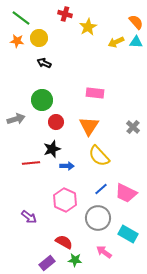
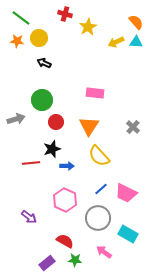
red semicircle: moved 1 px right, 1 px up
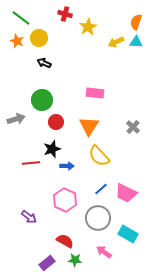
orange semicircle: rotated 119 degrees counterclockwise
orange star: rotated 16 degrees clockwise
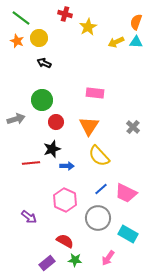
pink arrow: moved 4 px right, 6 px down; rotated 91 degrees counterclockwise
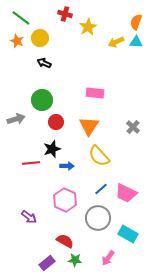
yellow circle: moved 1 px right
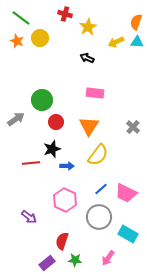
cyan triangle: moved 1 px right
black arrow: moved 43 px right, 5 px up
gray arrow: rotated 18 degrees counterclockwise
yellow semicircle: moved 1 px left, 1 px up; rotated 100 degrees counterclockwise
gray circle: moved 1 px right, 1 px up
red semicircle: moved 3 px left; rotated 102 degrees counterclockwise
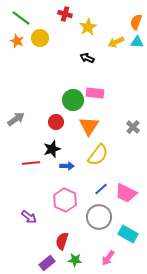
green circle: moved 31 px right
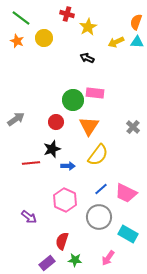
red cross: moved 2 px right
yellow circle: moved 4 px right
blue arrow: moved 1 px right
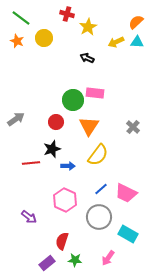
orange semicircle: rotated 28 degrees clockwise
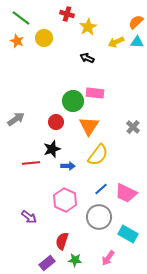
green circle: moved 1 px down
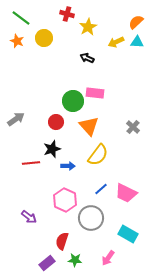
orange triangle: rotated 15 degrees counterclockwise
gray circle: moved 8 px left, 1 px down
